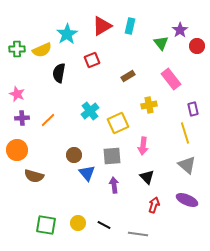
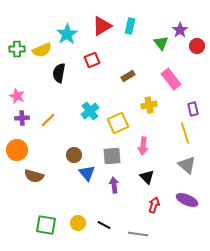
pink star: moved 2 px down
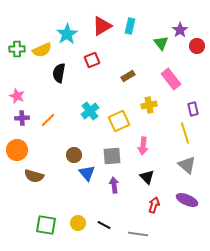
yellow square: moved 1 px right, 2 px up
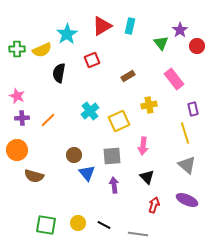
pink rectangle: moved 3 px right
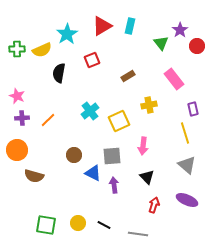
blue triangle: moved 6 px right; rotated 24 degrees counterclockwise
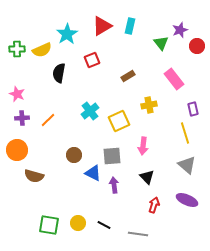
purple star: rotated 14 degrees clockwise
pink star: moved 2 px up
green square: moved 3 px right
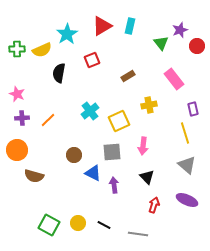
gray square: moved 4 px up
green square: rotated 20 degrees clockwise
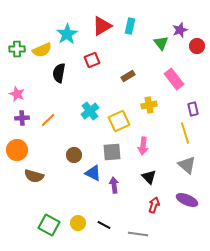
black triangle: moved 2 px right
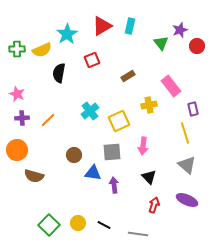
pink rectangle: moved 3 px left, 7 px down
blue triangle: rotated 18 degrees counterclockwise
green square: rotated 15 degrees clockwise
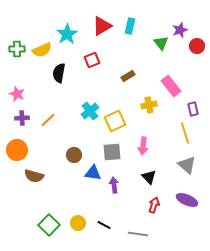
yellow square: moved 4 px left
